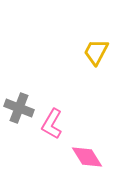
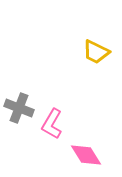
yellow trapezoid: rotated 92 degrees counterclockwise
pink diamond: moved 1 px left, 2 px up
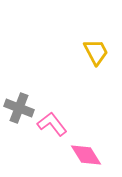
yellow trapezoid: rotated 144 degrees counterclockwise
pink L-shape: rotated 112 degrees clockwise
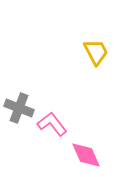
pink diamond: rotated 8 degrees clockwise
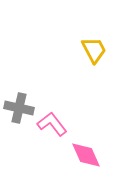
yellow trapezoid: moved 2 px left, 2 px up
gray cross: rotated 8 degrees counterclockwise
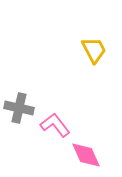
pink L-shape: moved 3 px right, 1 px down
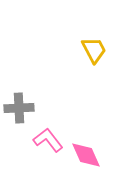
gray cross: rotated 16 degrees counterclockwise
pink L-shape: moved 7 px left, 15 px down
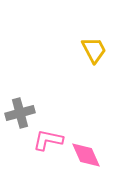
gray cross: moved 1 px right, 5 px down; rotated 12 degrees counterclockwise
pink L-shape: rotated 40 degrees counterclockwise
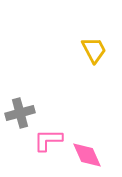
pink L-shape: rotated 12 degrees counterclockwise
pink diamond: moved 1 px right
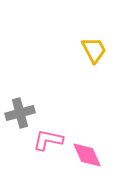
pink L-shape: rotated 12 degrees clockwise
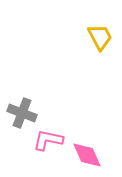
yellow trapezoid: moved 6 px right, 13 px up
gray cross: moved 2 px right; rotated 36 degrees clockwise
